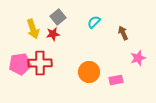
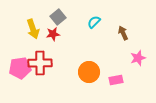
pink pentagon: moved 4 px down
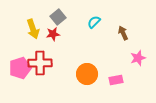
pink pentagon: rotated 10 degrees counterclockwise
orange circle: moved 2 px left, 2 px down
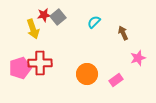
red star: moved 9 px left, 19 px up
pink rectangle: rotated 24 degrees counterclockwise
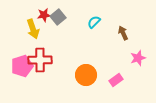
red cross: moved 3 px up
pink pentagon: moved 2 px right, 2 px up
orange circle: moved 1 px left, 1 px down
